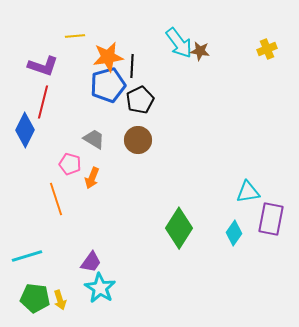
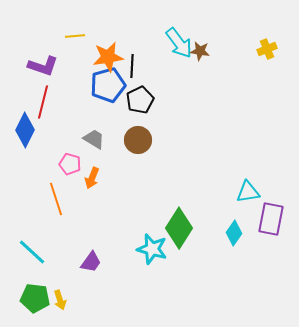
cyan line: moved 5 px right, 4 px up; rotated 60 degrees clockwise
cyan star: moved 52 px right, 39 px up; rotated 16 degrees counterclockwise
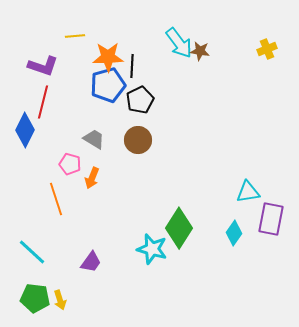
orange star: rotated 8 degrees clockwise
